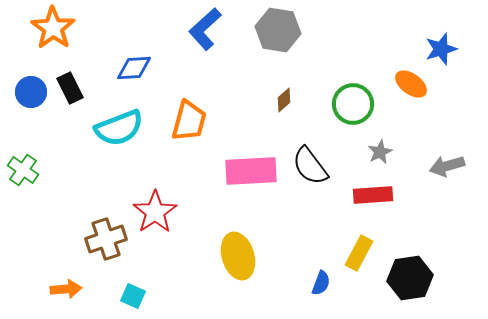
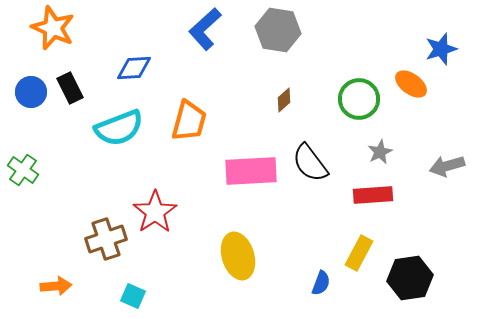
orange star: rotated 12 degrees counterclockwise
green circle: moved 6 px right, 5 px up
black semicircle: moved 3 px up
orange arrow: moved 10 px left, 3 px up
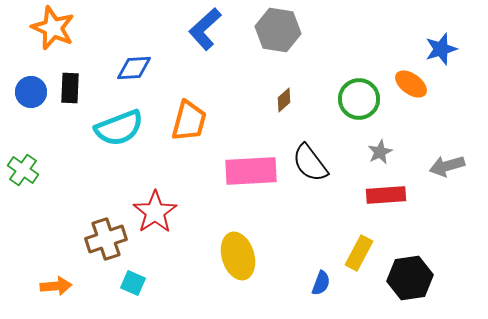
black rectangle: rotated 28 degrees clockwise
red rectangle: moved 13 px right
cyan square: moved 13 px up
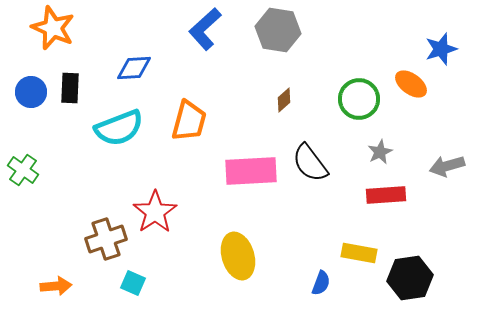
yellow rectangle: rotated 72 degrees clockwise
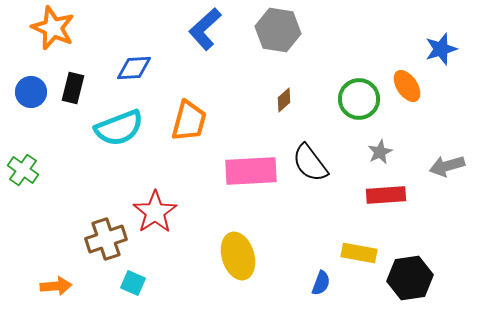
orange ellipse: moved 4 px left, 2 px down; rotated 20 degrees clockwise
black rectangle: moved 3 px right; rotated 12 degrees clockwise
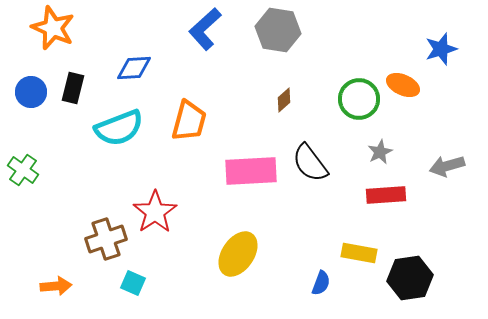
orange ellipse: moved 4 px left, 1 px up; rotated 32 degrees counterclockwise
yellow ellipse: moved 2 px up; rotated 51 degrees clockwise
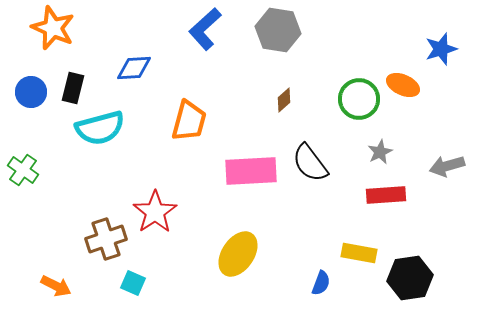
cyan semicircle: moved 19 px left; rotated 6 degrees clockwise
orange arrow: rotated 32 degrees clockwise
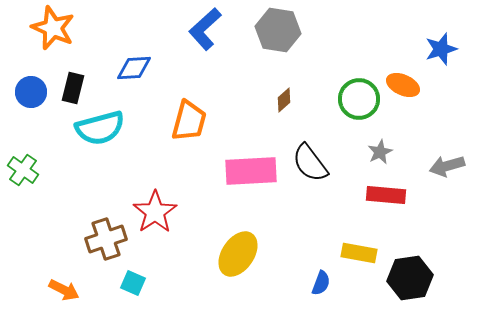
red rectangle: rotated 9 degrees clockwise
orange arrow: moved 8 px right, 4 px down
